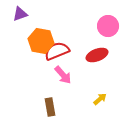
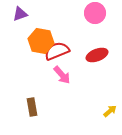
pink circle: moved 13 px left, 13 px up
pink arrow: moved 1 px left
yellow arrow: moved 10 px right, 12 px down
brown rectangle: moved 18 px left
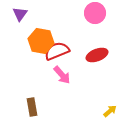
purple triangle: rotated 35 degrees counterclockwise
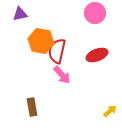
purple triangle: rotated 42 degrees clockwise
red semicircle: rotated 55 degrees counterclockwise
